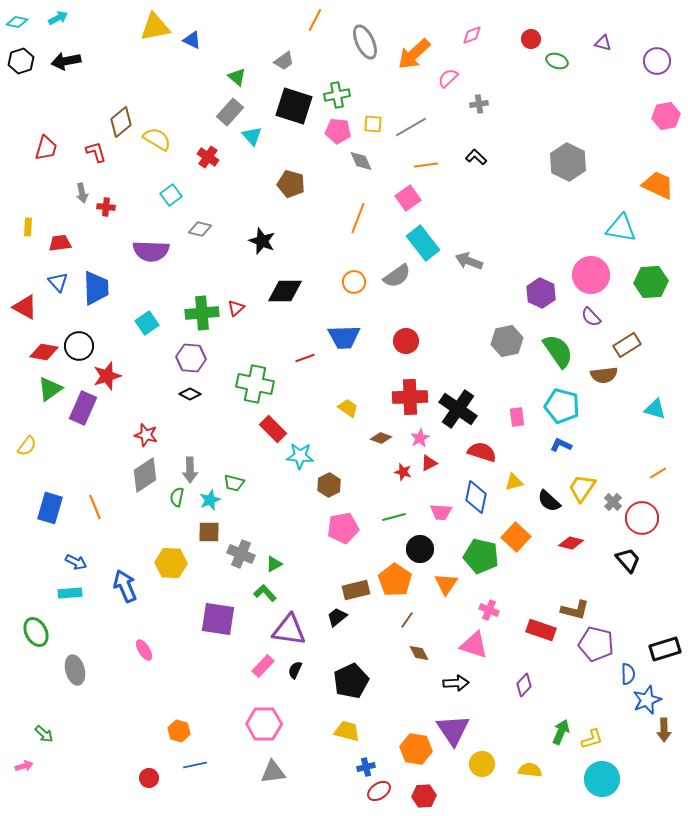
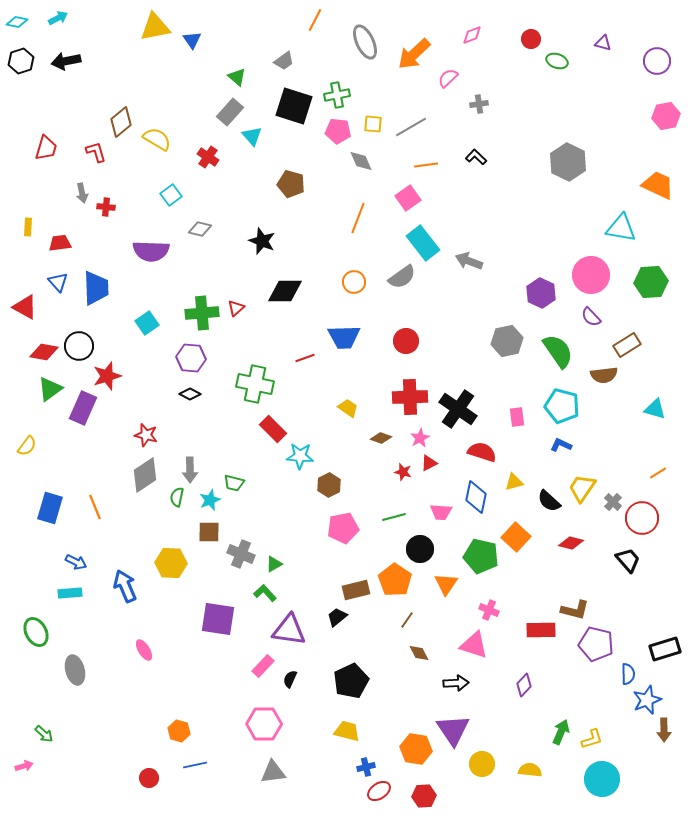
blue triangle at (192, 40): rotated 30 degrees clockwise
gray semicircle at (397, 276): moved 5 px right, 1 px down
red rectangle at (541, 630): rotated 20 degrees counterclockwise
black semicircle at (295, 670): moved 5 px left, 9 px down
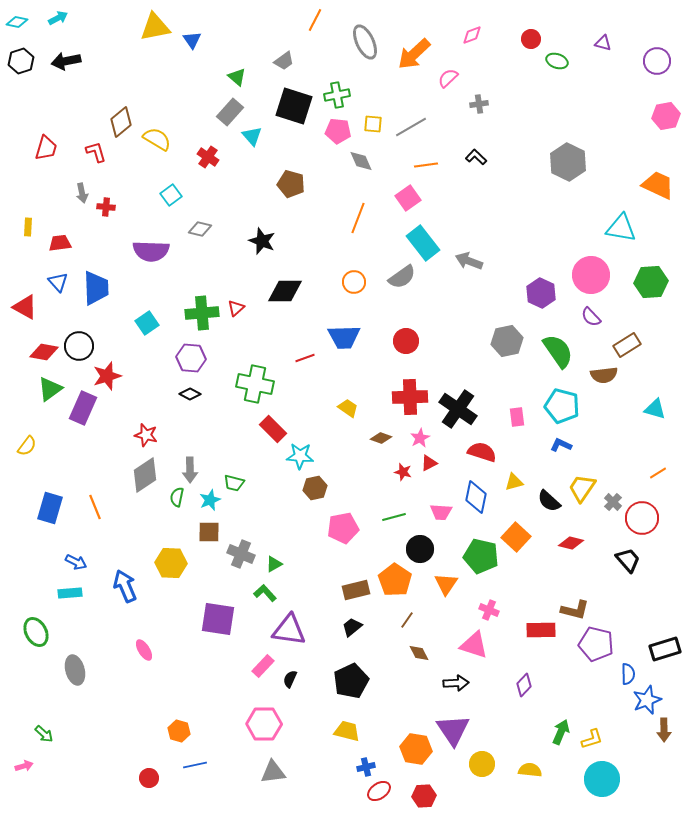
brown hexagon at (329, 485): moved 14 px left, 3 px down; rotated 15 degrees clockwise
black trapezoid at (337, 617): moved 15 px right, 10 px down
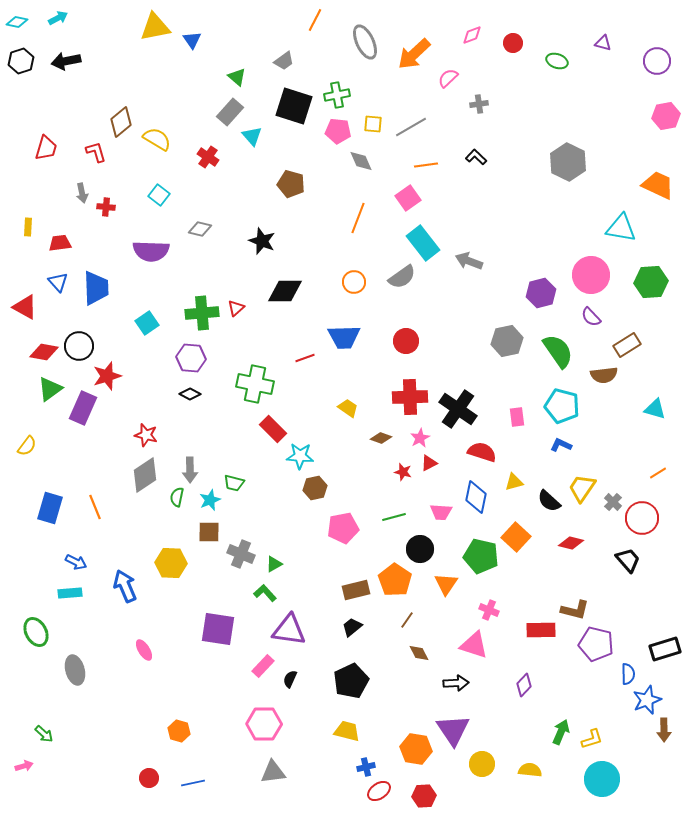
red circle at (531, 39): moved 18 px left, 4 px down
cyan square at (171, 195): moved 12 px left; rotated 15 degrees counterclockwise
purple hexagon at (541, 293): rotated 20 degrees clockwise
purple square at (218, 619): moved 10 px down
blue line at (195, 765): moved 2 px left, 18 px down
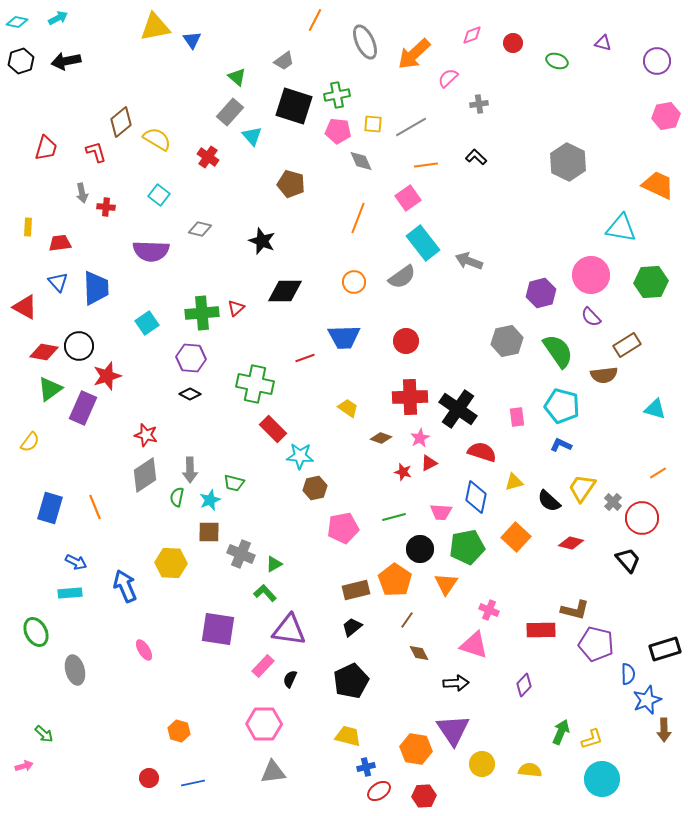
yellow semicircle at (27, 446): moved 3 px right, 4 px up
green pentagon at (481, 556): moved 14 px left, 9 px up; rotated 24 degrees counterclockwise
yellow trapezoid at (347, 731): moved 1 px right, 5 px down
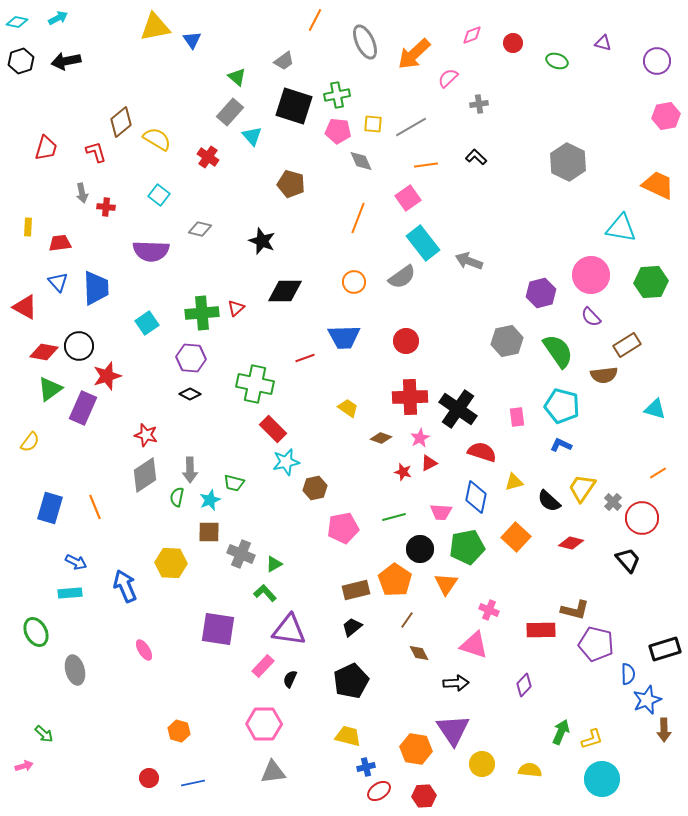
cyan star at (300, 456): moved 14 px left, 6 px down; rotated 16 degrees counterclockwise
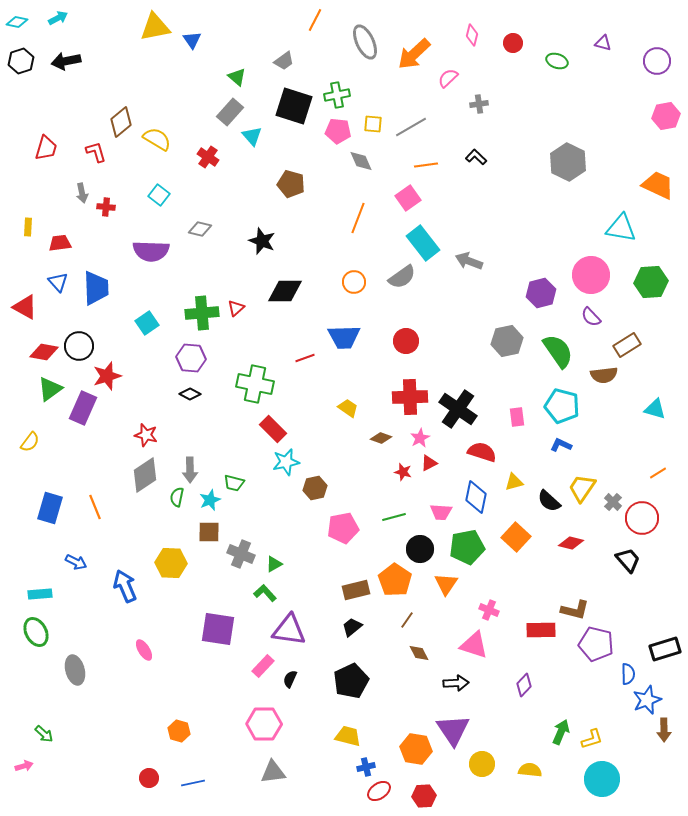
pink diamond at (472, 35): rotated 55 degrees counterclockwise
cyan rectangle at (70, 593): moved 30 px left, 1 px down
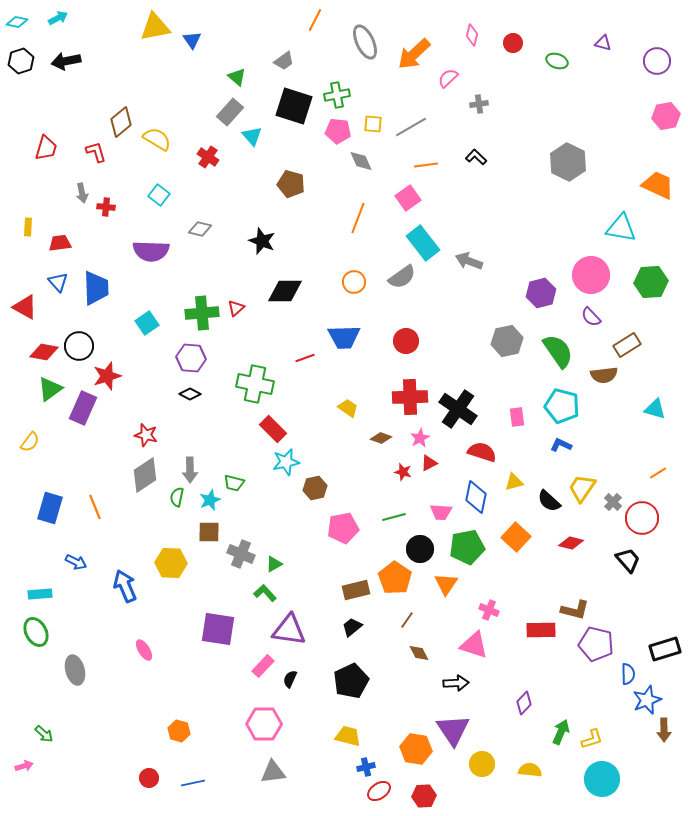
orange pentagon at (395, 580): moved 2 px up
purple diamond at (524, 685): moved 18 px down
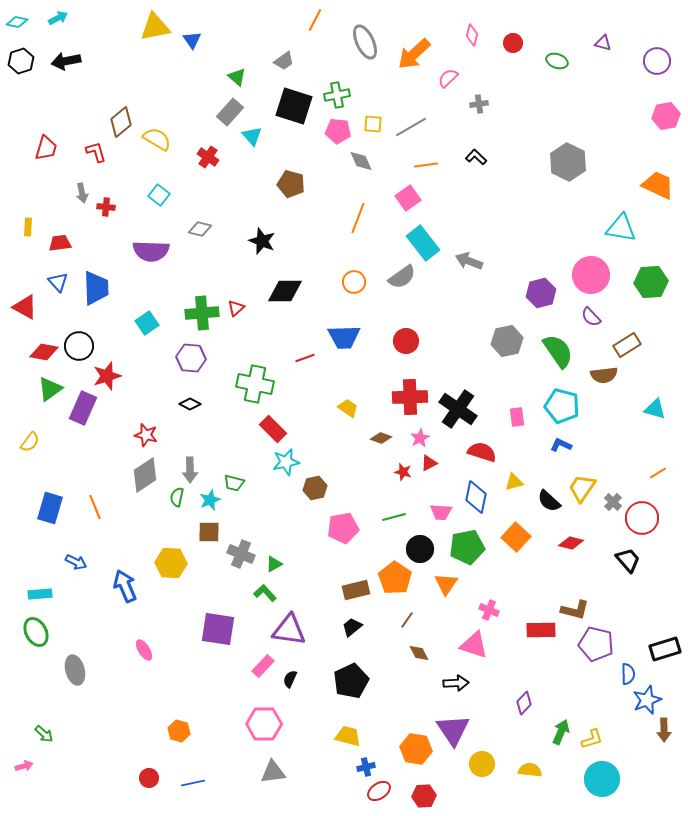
black diamond at (190, 394): moved 10 px down
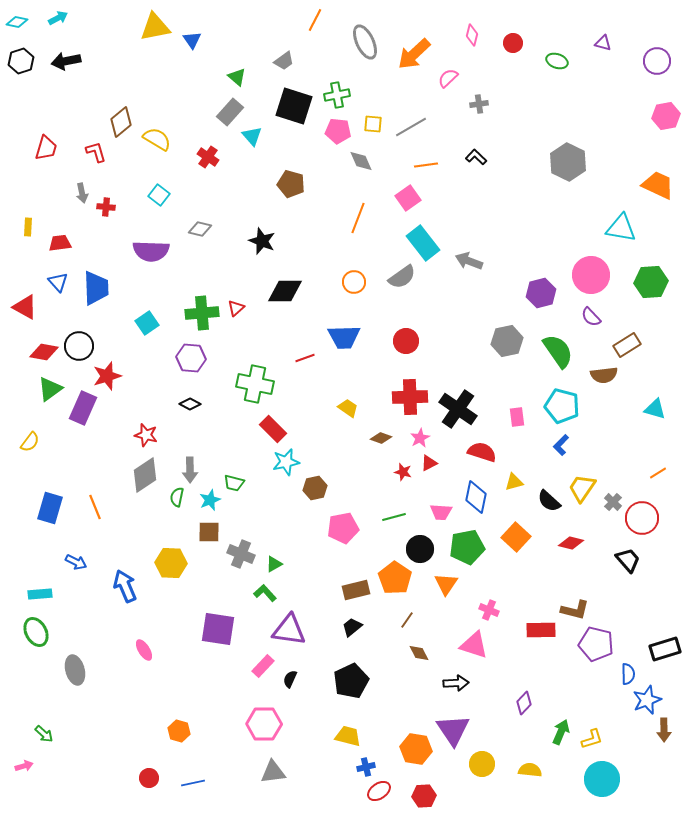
blue L-shape at (561, 445): rotated 70 degrees counterclockwise
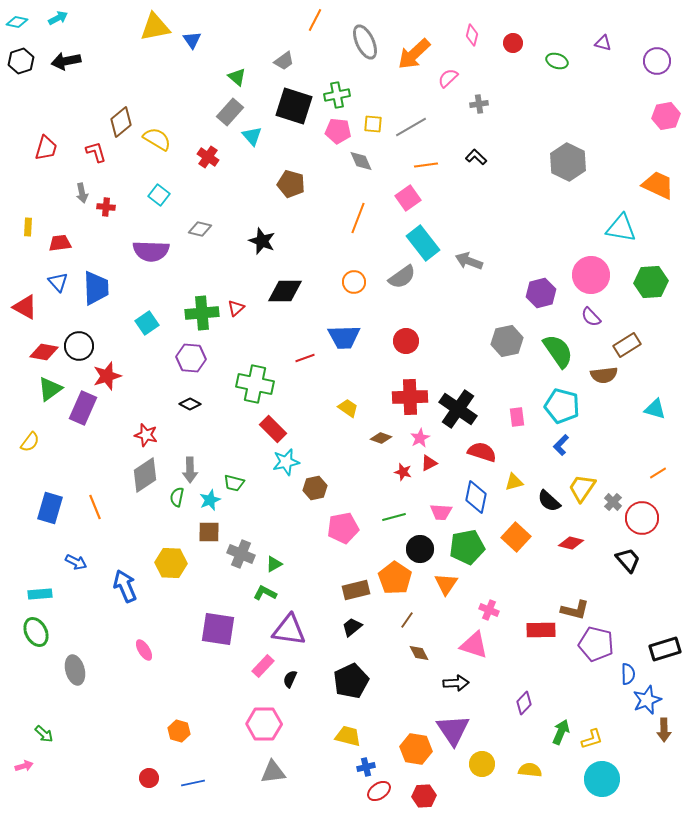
green L-shape at (265, 593): rotated 20 degrees counterclockwise
